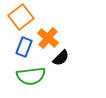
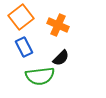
orange cross: moved 10 px right, 13 px up; rotated 15 degrees counterclockwise
blue rectangle: rotated 48 degrees counterclockwise
green semicircle: moved 9 px right
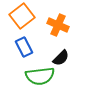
orange square: moved 1 px right, 1 px up
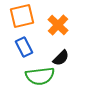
orange square: rotated 25 degrees clockwise
orange cross: rotated 20 degrees clockwise
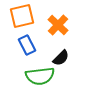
blue rectangle: moved 3 px right, 2 px up
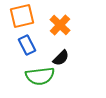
orange cross: moved 2 px right
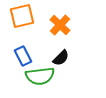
blue rectangle: moved 4 px left, 11 px down
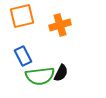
orange cross: rotated 30 degrees clockwise
black semicircle: moved 15 px down; rotated 18 degrees counterclockwise
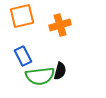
black semicircle: moved 1 px left, 2 px up; rotated 12 degrees counterclockwise
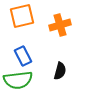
green semicircle: moved 22 px left, 4 px down
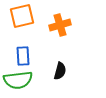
blue rectangle: rotated 24 degrees clockwise
